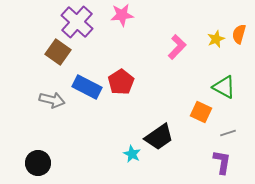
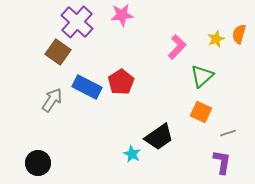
green triangle: moved 22 px left, 11 px up; rotated 50 degrees clockwise
gray arrow: rotated 70 degrees counterclockwise
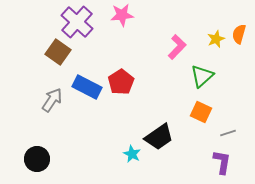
black circle: moved 1 px left, 4 px up
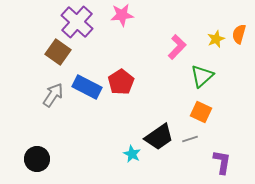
gray arrow: moved 1 px right, 5 px up
gray line: moved 38 px left, 6 px down
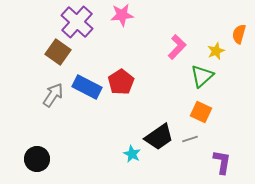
yellow star: moved 12 px down
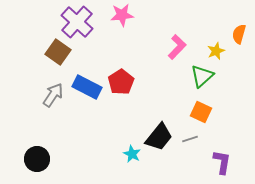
black trapezoid: rotated 16 degrees counterclockwise
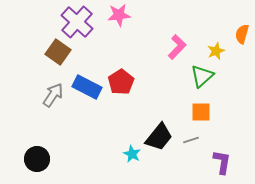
pink star: moved 3 px left
orange semicircle: moved 3 px right
orange square: rotated 25 degrees counterclockwise
gray line: moved 1 px right, 1 px down
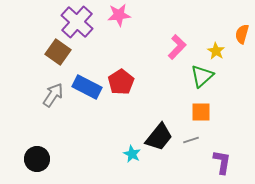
yellow star: rotated 18 degrees counterclockwise
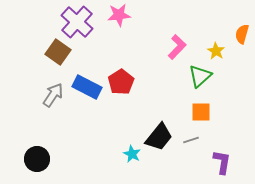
green triangle: moved 2 px left
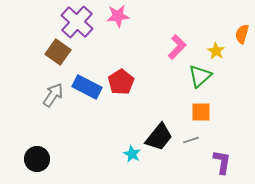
pink star: moved 1 px left, 1 px down
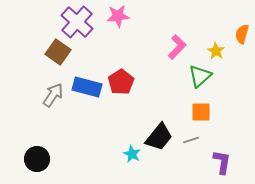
blue rectangle: rotated 12 degrees counterclockwise
